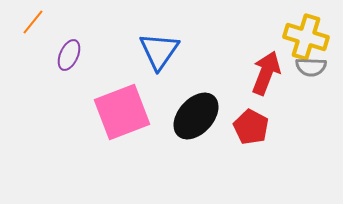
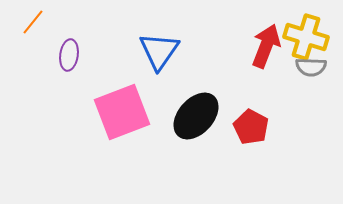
purple ellipse: rotated 16 degrees counterclockwise
red arrow: moved 27 px up
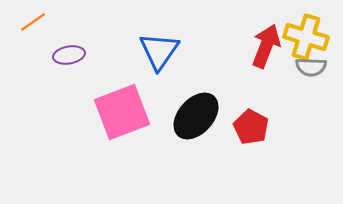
orange line: rotated 16 degrees clockwise
purple ellipse: rotated 72 degrees clockwise
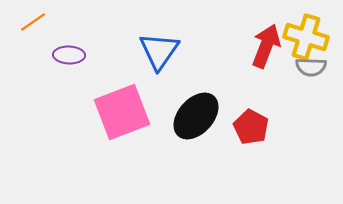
purple ellipse: rotated 12 degrees clockwise
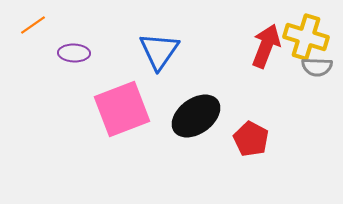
orange line: moved 3 px down
purple ellipse: moved 5 px right, 2 px up
gray semicircle: moved 6 px right
pink square: moved 3 px up
black ellipse: rotated 12 degrees clockwise
red pentagon: moved 12 px down
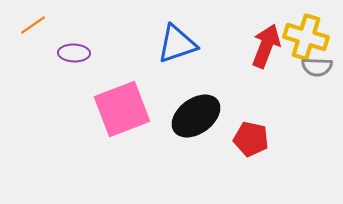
blue triangle: moved 18 px right, 7 px up; rotated 36 degrees clockwise
red pentagon: rotated 16 degrees counterclockwise
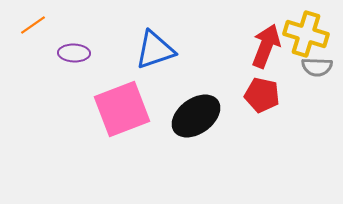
yellow cross: moved 3 px up
blue triangle: moved 22 px left, 6 px down
red pentagon: moved 11 px right, 44 px up
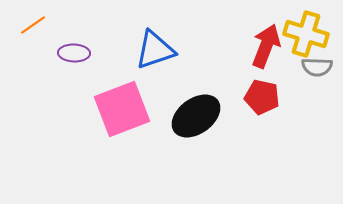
red pentagon: moved 2 px down
